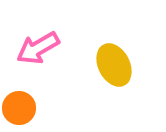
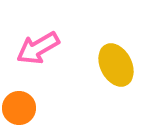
yellow ellipse: moved 2 px right
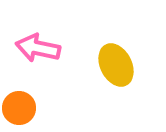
pink arrow: rotated 42 degrees clockwise
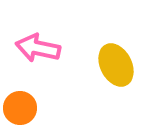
orange circle: moved 1 px right
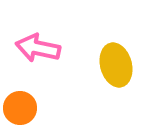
yellow ellipse: rotated 12 degrees clockwise
